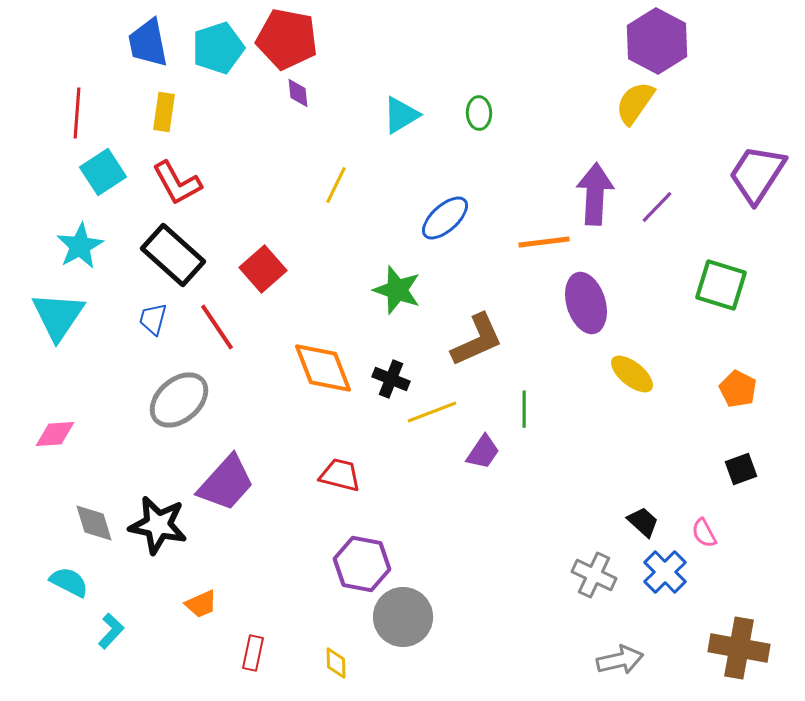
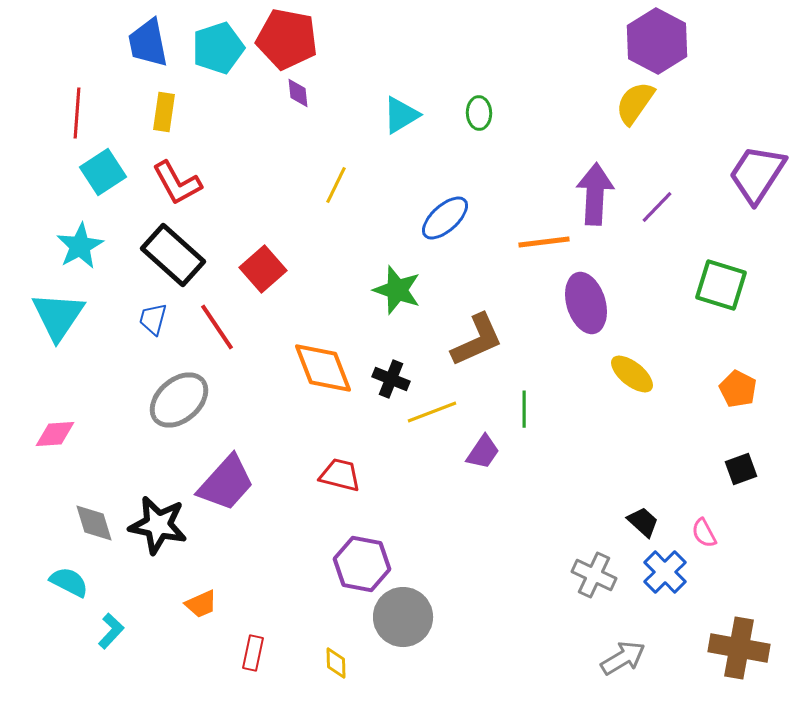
gray arrow at (620, 660): moved 3 px right, 2 px up; rotated 18 degrees counterclockwise
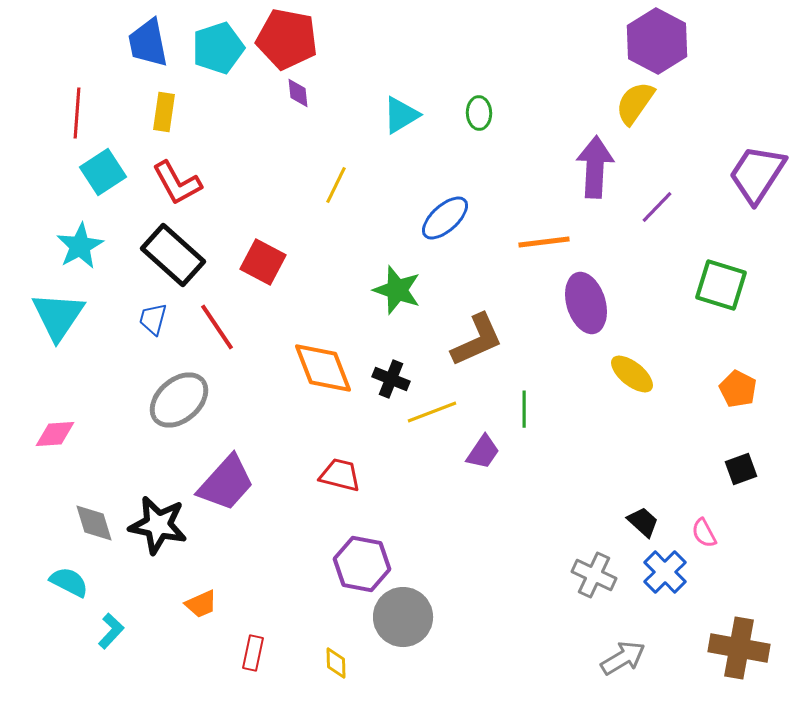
purple arrow at (595, 194): moved 27 px up
red square at (263, 269): moved 7 px up; rotated 21 degrees counterclockwise
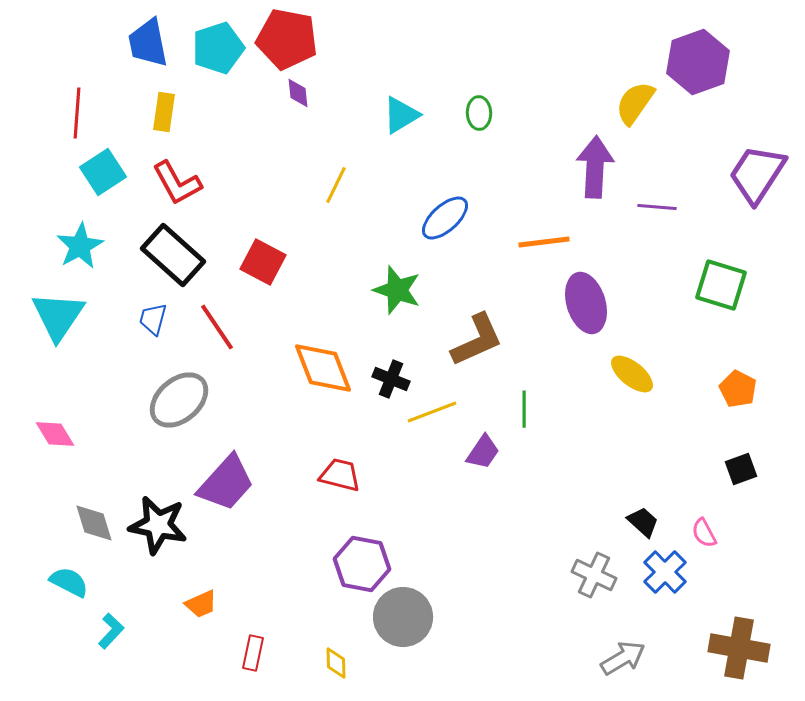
purple hexagon at (657, 41): moved 41 px right, 21 px down; rotated 12 degrees clockwise
purple line at (657, 207): rotated 51 degrees clockwise
pink diamond at (55, 434): rotated 63 degrees clockwise
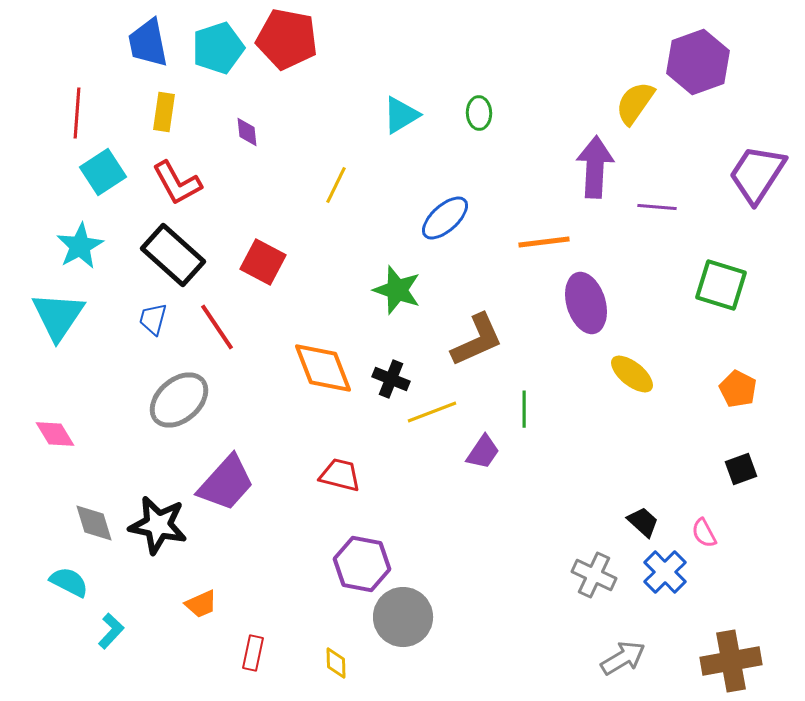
purple diamond at (298, 93): moved 51 px left, 39 px down
brown cross at (739, 648): moved 8 px left, 13 px down; rotated 20 degrees counterclockwise
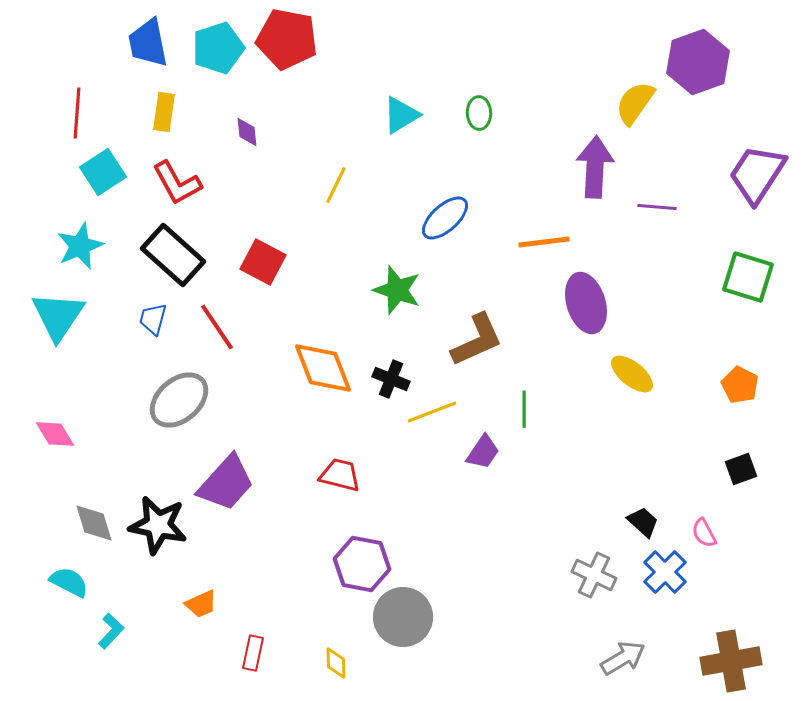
cyan star at (80, 246): rotated 6 degrees clockwise
green square at (721, 285): moved 27 px right, 8 px up
orange pentagon at (738, 389): moved 2 px right, 4 px up
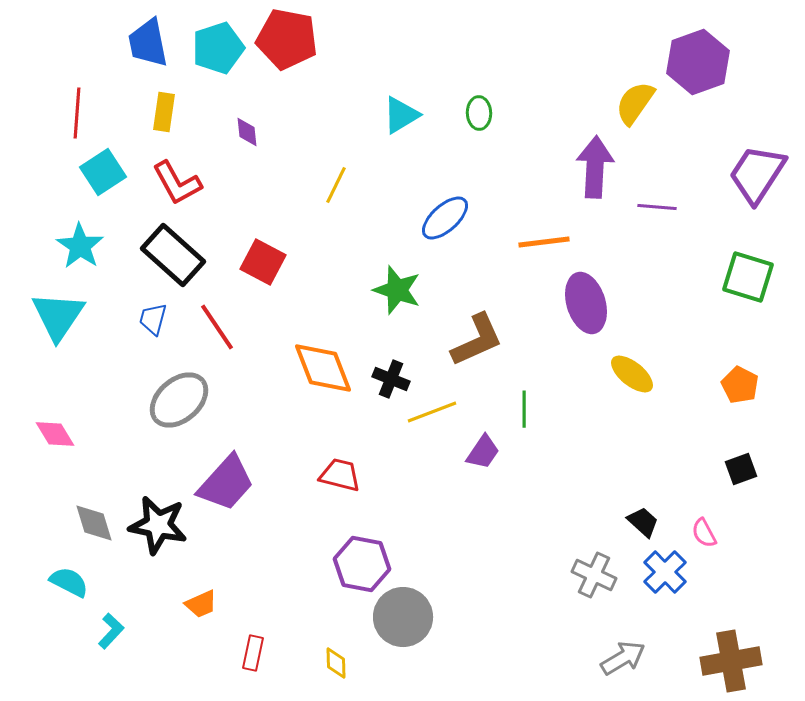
cyan star at (80, 246): rotated 15 degrees counterclockwise
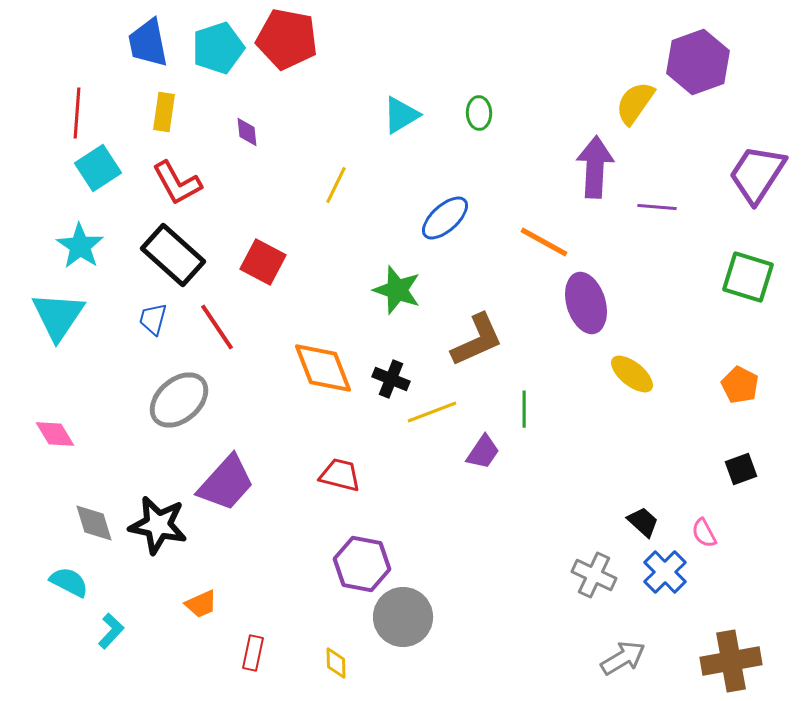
cyan square at (103, 172): moved 5 px left, 4 px up
orange line at (544, 242): rotated 36 degrees clockwise
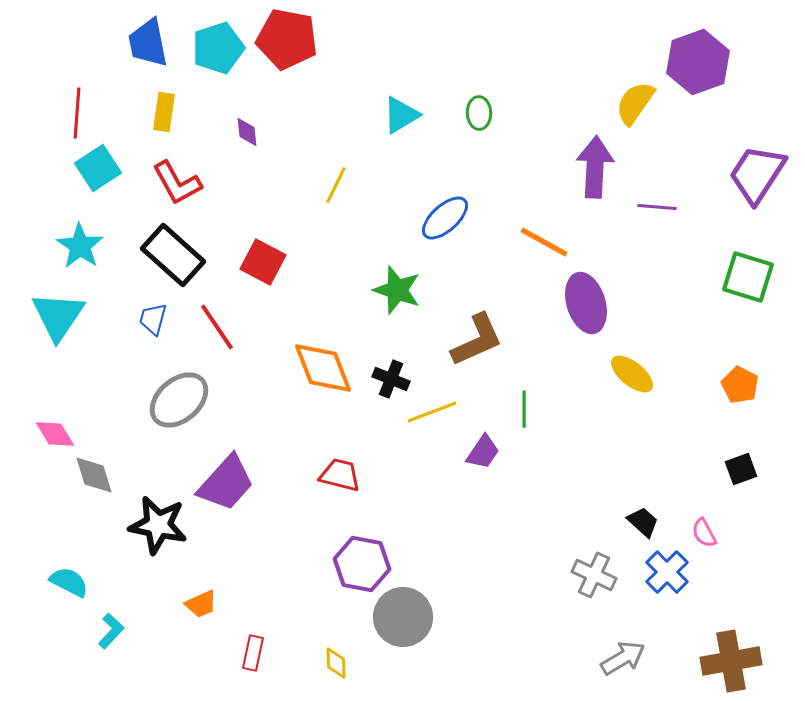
gray diamond at (94, 523): moved 48 px up
blue cross at (665, 572): moved 2 px right
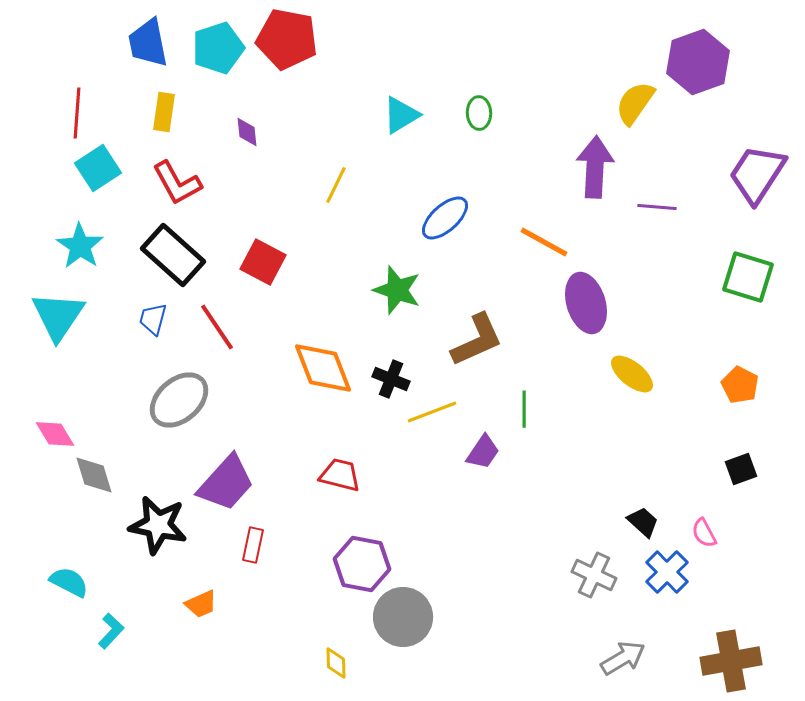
red rectangle at (253, 653): moved 108 px up
